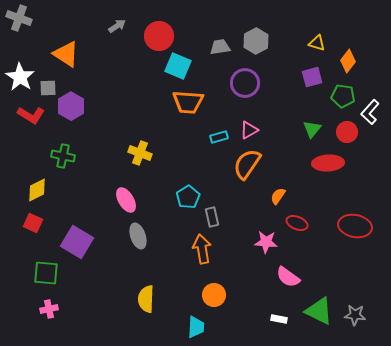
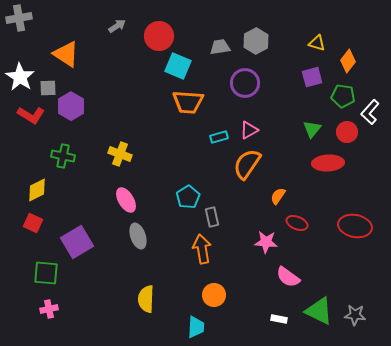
gray cross at (19, 18): rotated 30 degrees counterclockwise
yellow cross at (140, 153): moved 20 px left, 1 px down
purple square at (77, 242): rotated 28 degrees clockwise
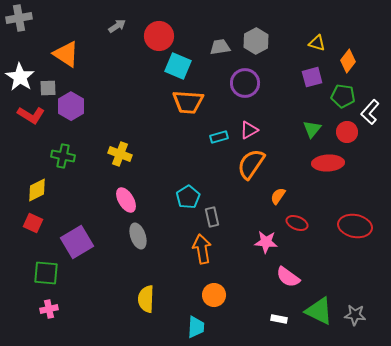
orange semicircle at (247, 164): moved 4 px right
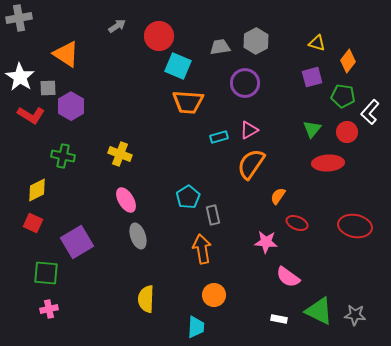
gray rectangle at (212, 217): moved 1 px right, 2 px up
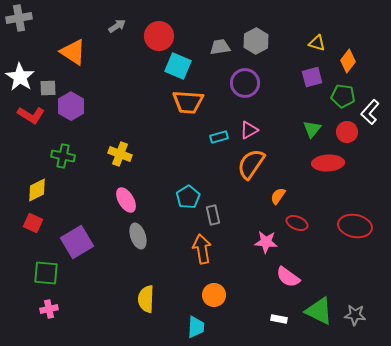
orange triangle at (66, 54): moved 7 px right, 2 px up
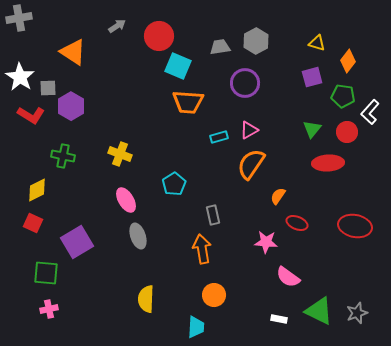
cyan pentagon at (188, 197): moved 14 px left, 13 px up
gray star at (355, 315): moved 2 px right, 2 px up; rotated 25 degrees counterclockwise
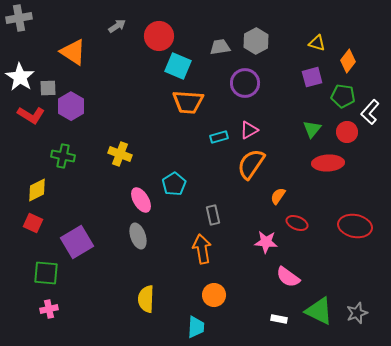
pink ellipse at (126, 200): moved 15 px right
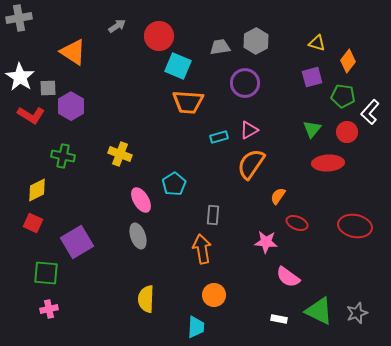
gray rectangle at (213, 215): rotated 18 degrees clockwise
